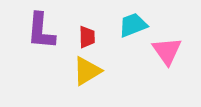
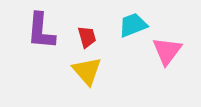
red trapezoid: rotated 15 degrees counterclockwise
pink triangle: rotated 12 degrees clockwise
yellow triangle: rotated 40 degrees counterclockwise
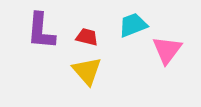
red trapezoid: rotated 60 degrees counterclockwise
pink triangle: moved 1 px up
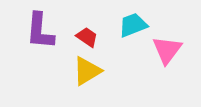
purple L-shape: moved 1 px left
red trapezoid: rotated 20 degrees clockwise
yellow triangle: rotated 40 degrees clockwise
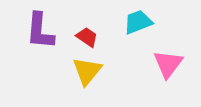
cyan trapezoid: moved 5 px right, 3 px up
pink triangle: moved 1 px right, 14 px down
yellow triangle: rotated 20 degrees counterclockwise
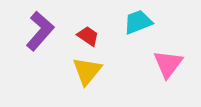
purple L-shape: rotated 144 degrees counterclockwise
red trapezoid: moved 1 px right, 1 px up
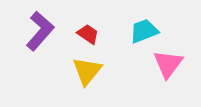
cyan trapezoid: moved 6 px right, 9 px down
red trapezoid: moved 2 px up
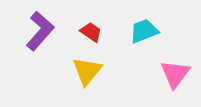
red trapezoid: moved 3 px right, 2 px up
pink triangle: moved 7 px right, 10 px down
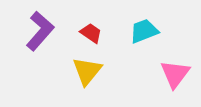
red trapezoid: moved 1 px down
